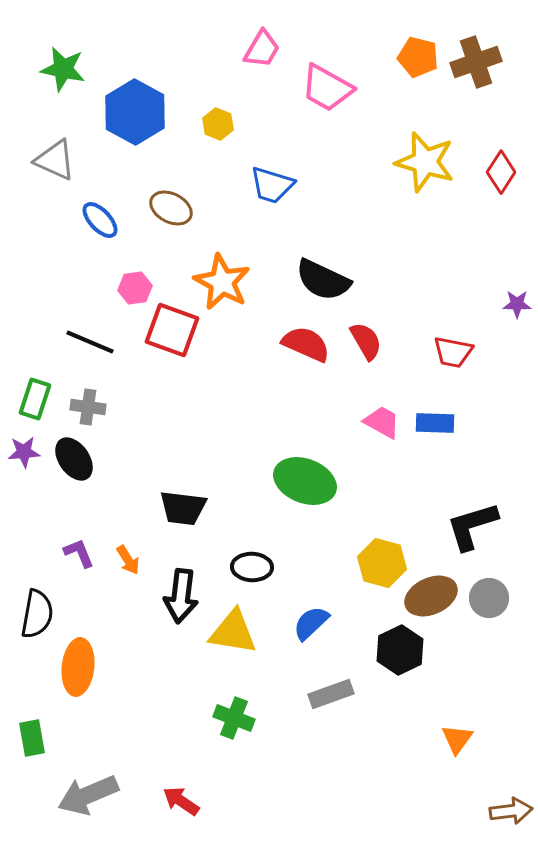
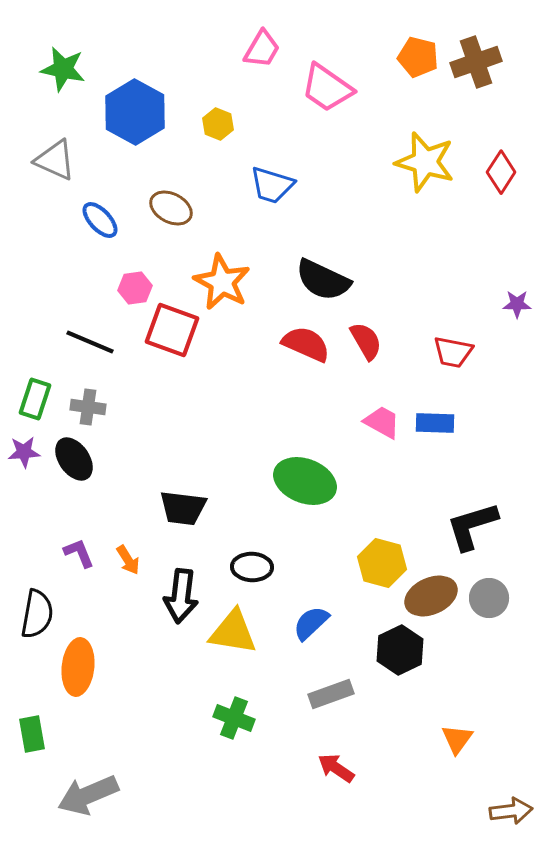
pink trapezoid at (327, 88): rotated 6 degrees clockwise
green rectangle at (32, 738): moved 4 px up
red arrow at (181, 801): moved 155 px right, 33 px up
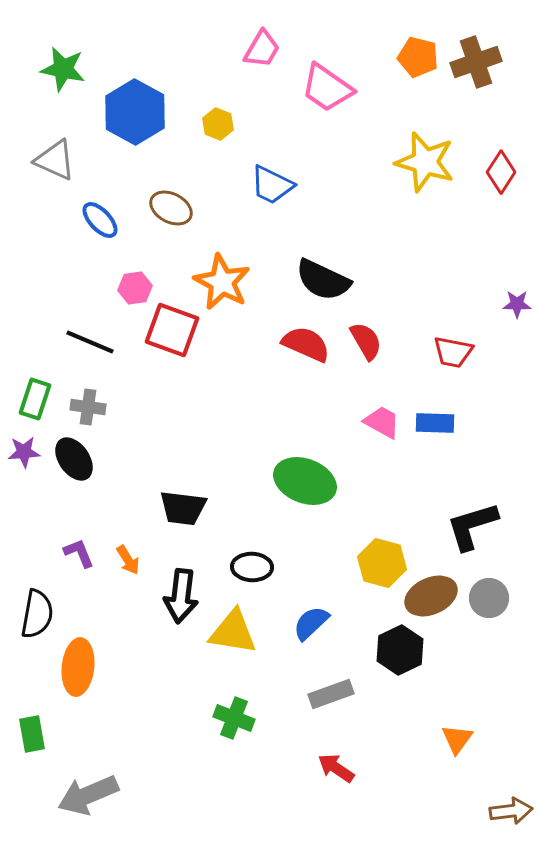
blue trapezoid at (272, 185): rotated 9 degrees clockwise
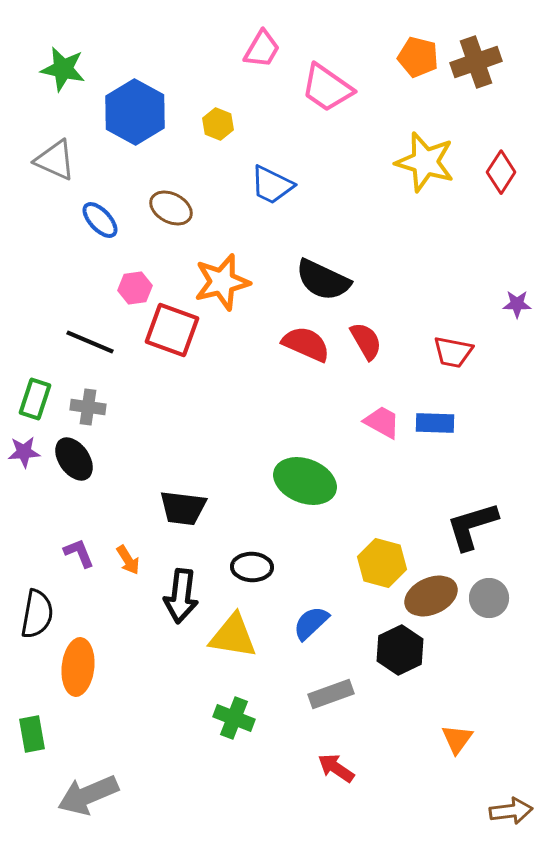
orange star at (222, 282): rotated 30 degrees clockwise
yellow triangle at (233, 632): moved 4 px down
